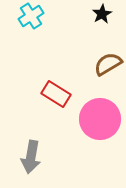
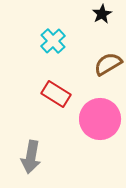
cyan cross: moved 22 px right, 25 px down; rotated 10 degrees counterclockwise
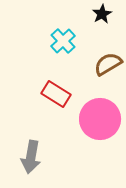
cyan cross: moved 10 px right
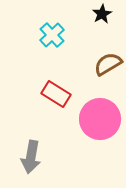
cyan cross: moved 11 px left, 6 px up
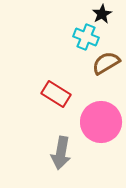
cyan cross: moved 34 px right, 2 px down; rotated 25 degrees counterclockwise
brown semicircle: moved 2 px left, 1 px up
pink circle: moved 1 px right, 3 px down
gray arrow: moved 30 px right, 4 px up
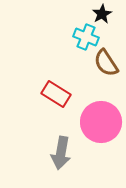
brown semicircle: rotated 92 degrees counterclockwise
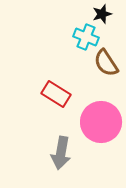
black star: rotated 12 degrees clockwise
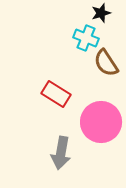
black star: moved 1 px left, 1 px up
cyan cross: moved 1 px down
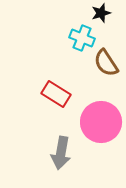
cyan cross: moved 4 px left
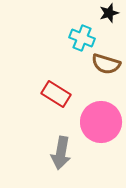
black star: moved 8 px right
brown semicircle: moved 1 px down; rotated 40 degrees counterclockwise
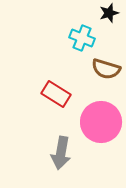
brown semicircle: moved 5 px down
